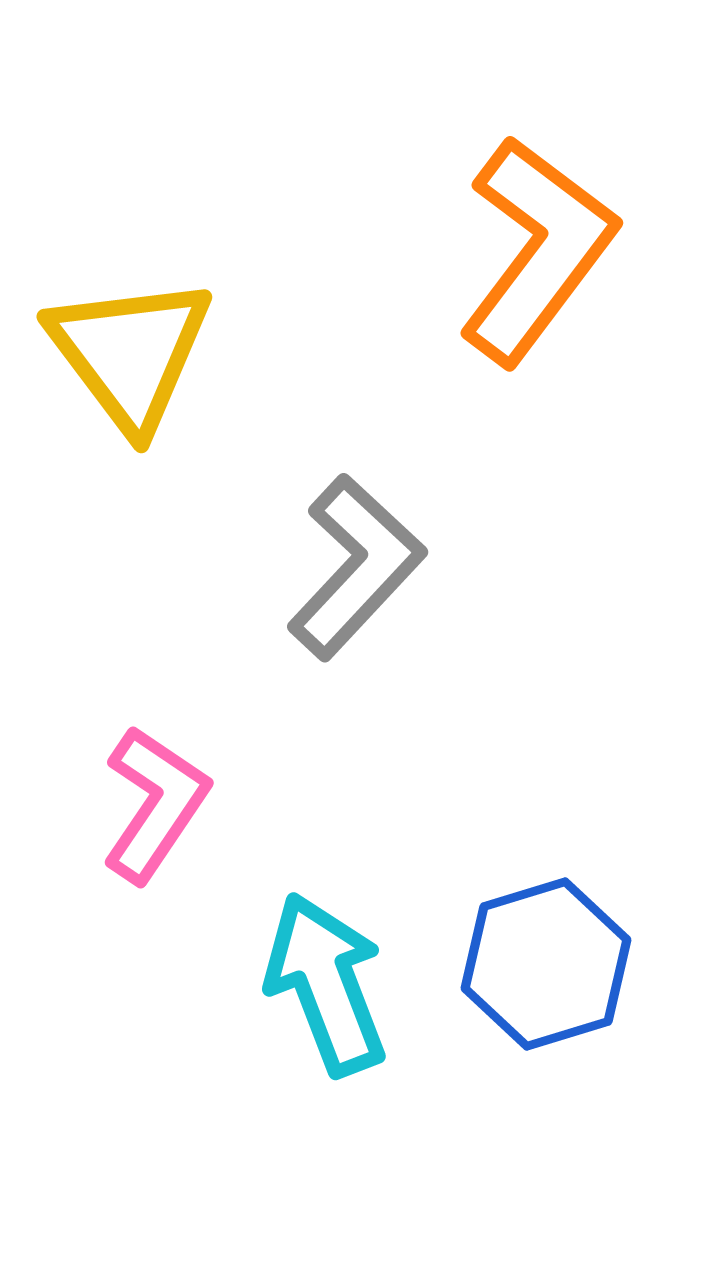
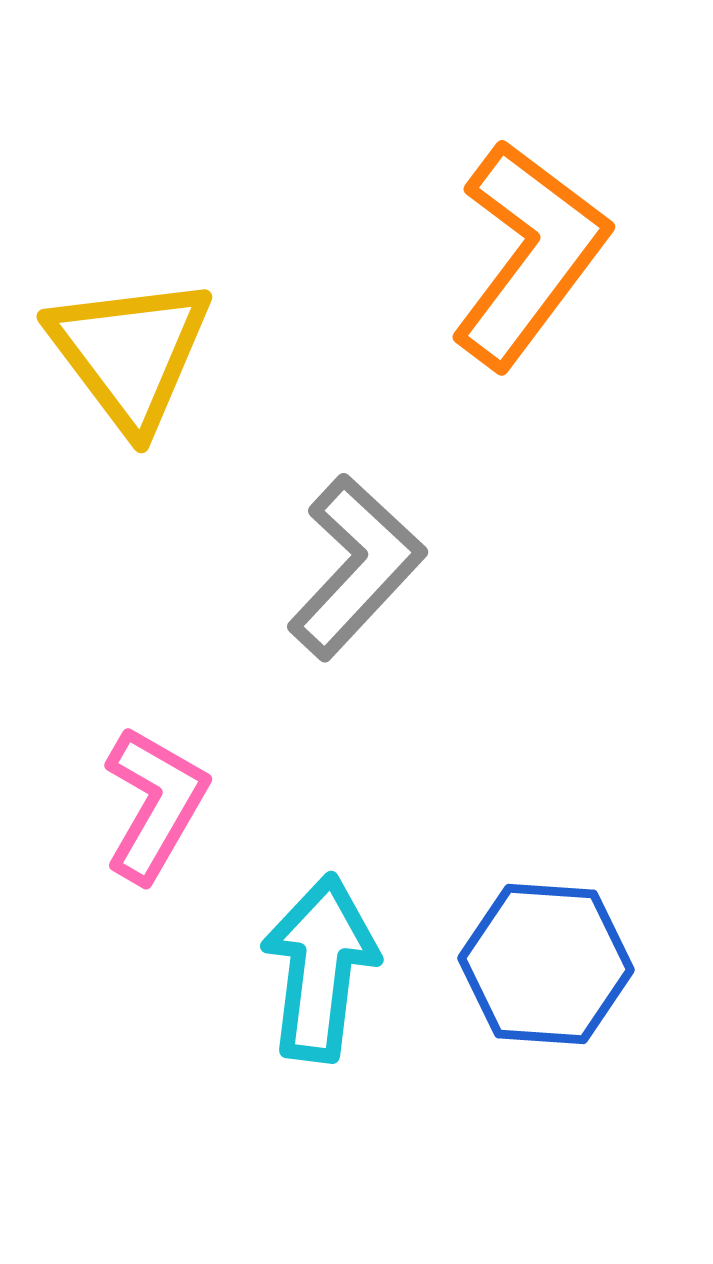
orange L-shape: moved 8 px left, 4 px down
pink L-shape: rotated 4 degrees counterclockwise
blue hexagon: rotated 21 degrees clockwise
cyan arrow: moved 6 px left, 16 px up; rotated 28 degrees clockwise
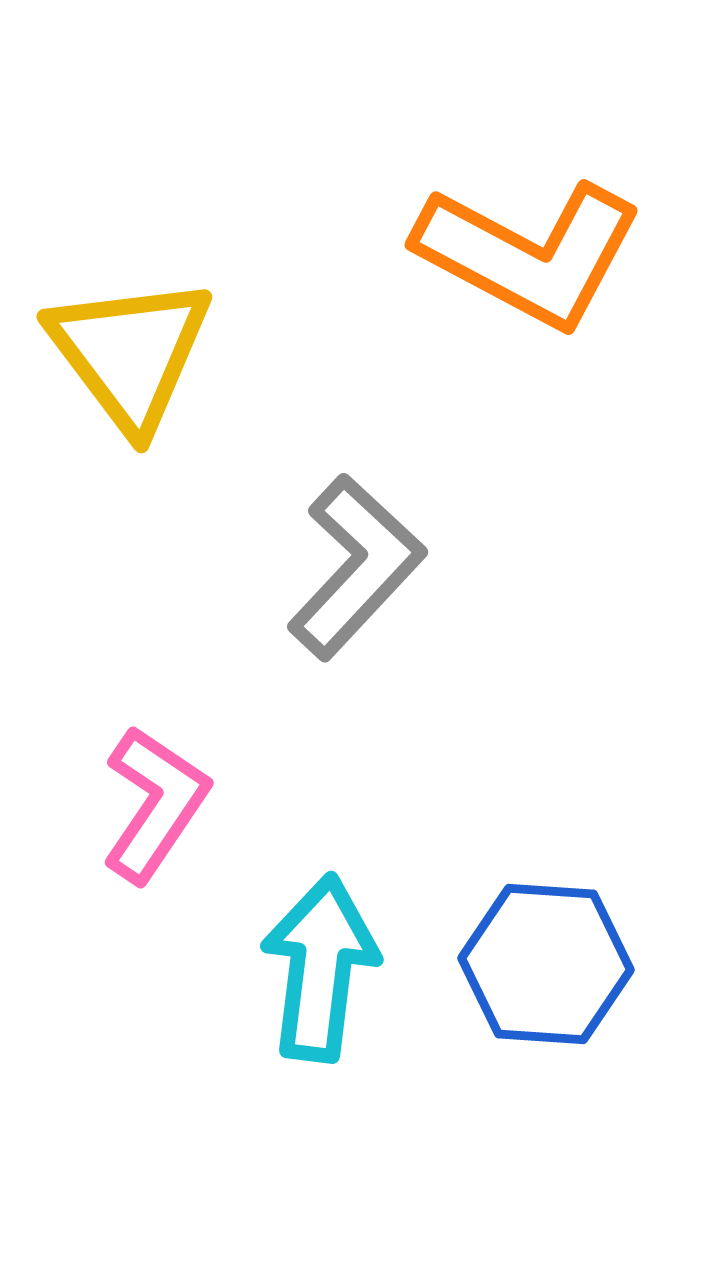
orange L-shape: rotated 81 degrees clockwise
pink L-shape: rotated 4 degrees clockwise
